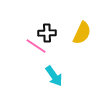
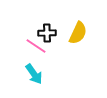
yellow semicircle: moved 4 px left
cyan arrow: moved 20 px left, 2 px up
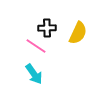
black cross: moved 5 px up
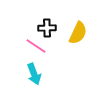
cyan arrow: rotated 15 degrees clockwise
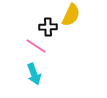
black cross: moved 1 px right, 1 px up
yellow semicircle: moved 7 px left, 18 px up
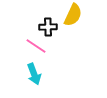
yellow semicircle: moved 2 px right
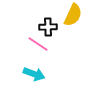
pink line: moved 2 px right, 2 px up
cyan arrow: rotated 50 degrees counterclockwise
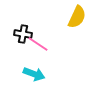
yellow semicircle: moved 4 px right, 2 px down
black cross: moved 25 px left, 7 px down; rotated 12 degrees clockwise
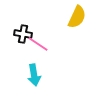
cyan arrow: moved 1 px down; rotated 60 degrees clockwise
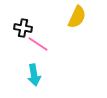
black cross: moved 6 px up
